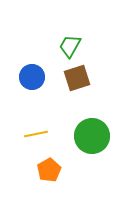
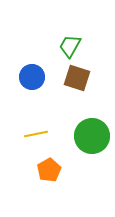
brown square: rotated 36 degrees clockwise
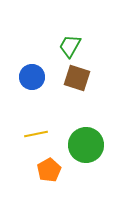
green circle: moved 6 px left, 9 px down
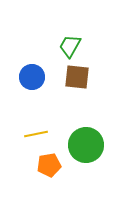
brown square: moved 1 px up; rotated 12 degrees counterclockwise
orange pentagon: moved 5 px up; rotated 20 degrees clockwise
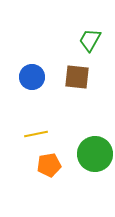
green trapezoid: moved 20 px right, 6 px up
green circle: moved 9 px right, 9 px down
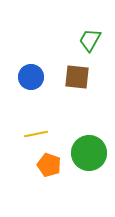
blue circle: moved 1 px left
green circle: moved 6 px left, 1 px up
orange pentagon: rotated 30 degrees clockwise
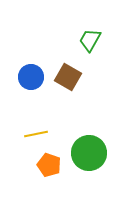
brown square: moved 9 px left; rotated 24 degrees clockwise
